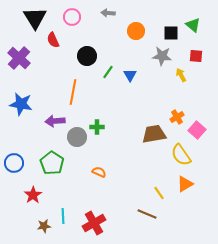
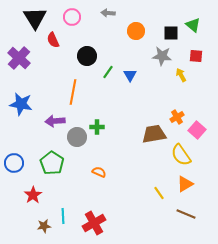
brown line: moved 39 px right
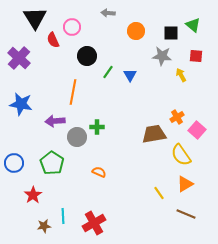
pink circle: moved 10 px down
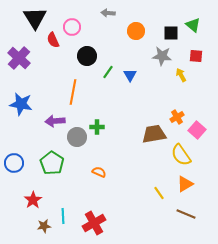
red star: moved 5 px down
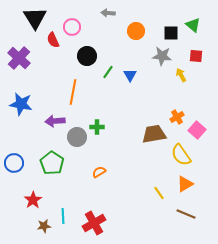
orange semicircle: rotated 56 degrees counterclockwise
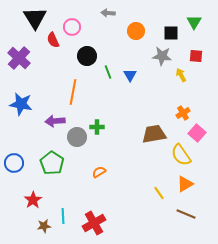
green triangle: moved 1 px right, 3 px up; rotated 21 degrees clockwise
green line: rotated 56 degrees counterclockwise
orange cross: moved 6 px right, 4 px up
pink square: moved 3 px down
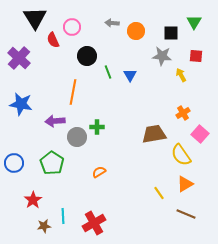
gray arrow: moved 4 px right, 10 px down
pink square: moved 3 px right, 1 px down
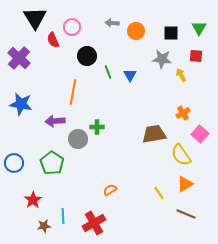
green triangle: moved 5 px right, 6 px down
gray star: moved 3 px down
gray circle: moved 1 px right, 2 px down
orange semicircle: moved 11 px right, 18 px down
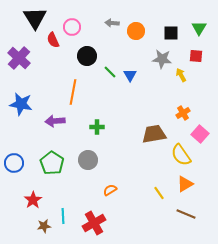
green line: moved 2 px right; rotated 24 degrees counterclockwise
gray circle: moved 10 px right, 21 px down
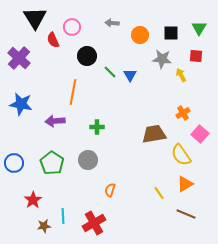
orange circle: moved 4 px right, 4 px down
orange semicircle: rotated 40 degrees counterclockwise
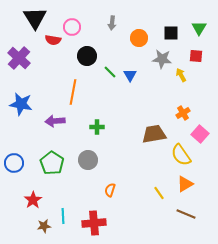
gray arrow: rotated 88 degrees counterclockwise
orange circle: moved 1 px left, 3 px down
red semicircle: rotated 56 degrees counterclockwise
red cross: rotated 25 degrees clockwise
